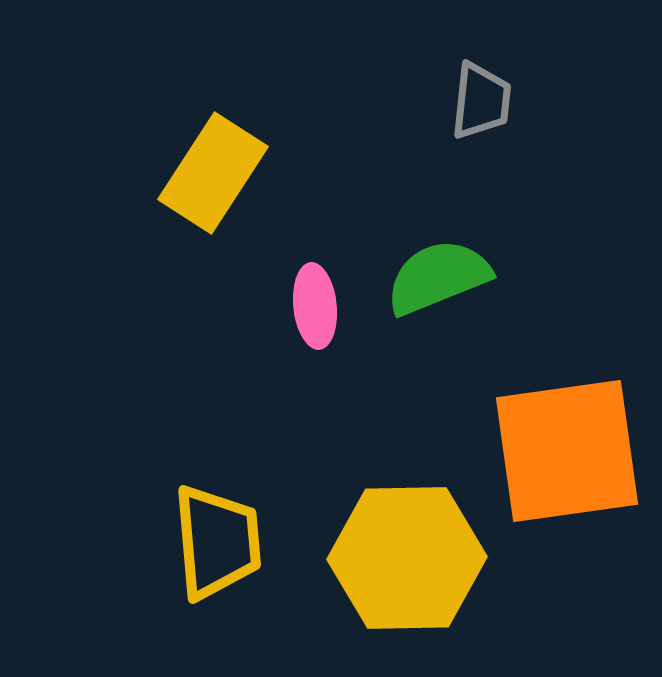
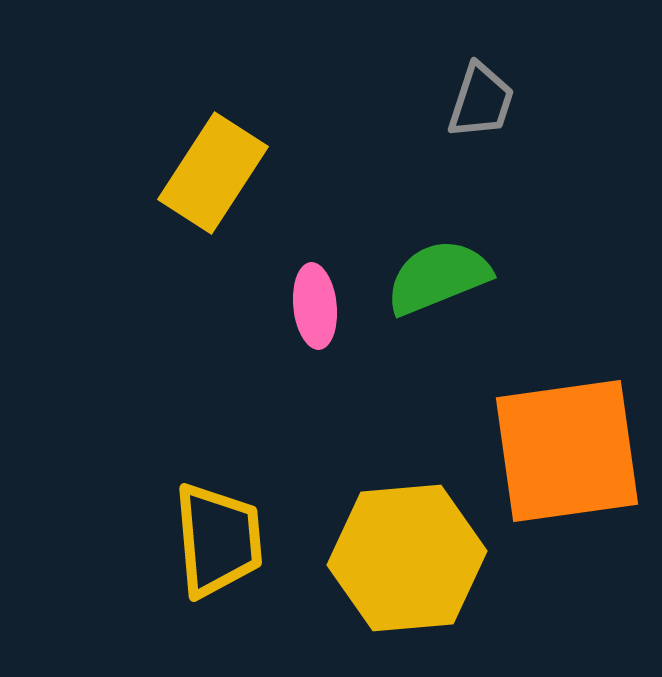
gray trapezoid: rotated 12 degrees clockwise
yellow trapezoid: moved 1 px right, 2 px up
yellow hexagon: rotated 4 degrees counterclockwise
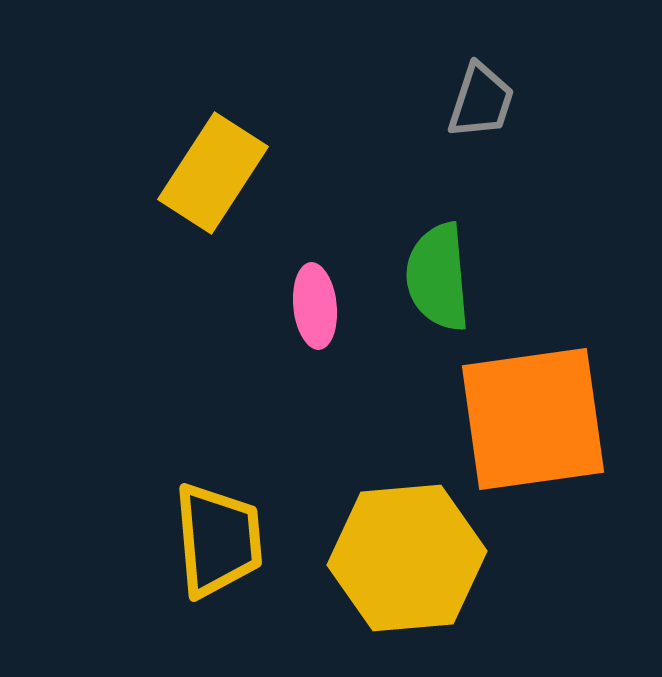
green semicircle: rotated 73 degrees counterclockwise
orange square: moved 34 px left, 32 px up
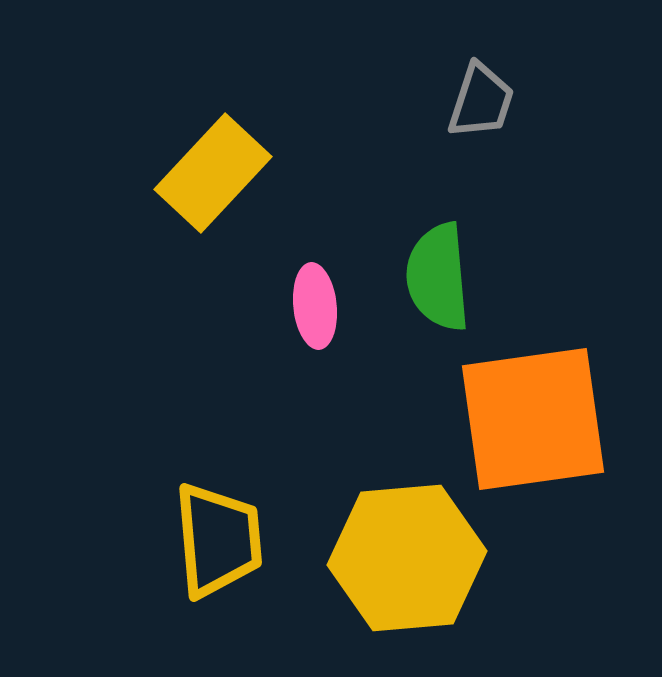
yellow rectangle: rotated 10 degrees clockwise
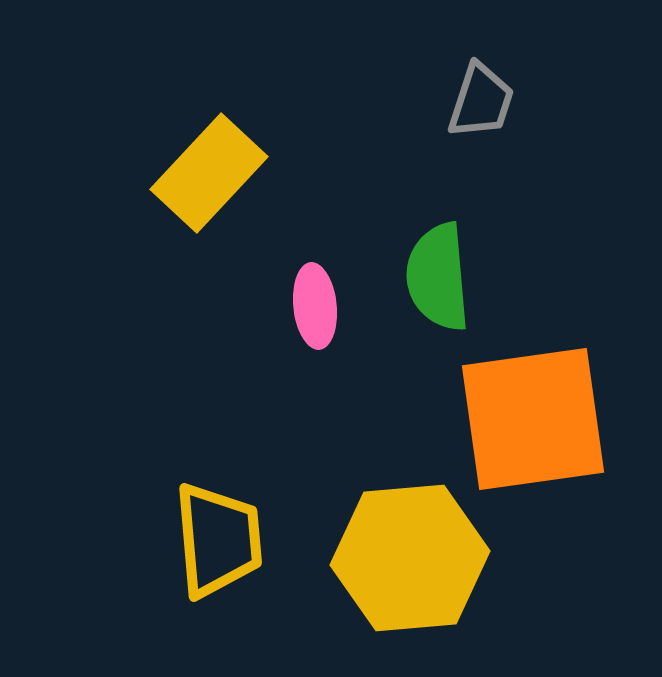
yellow rectangle: moved 4 px left
yellow hexagon: moved 3 px right
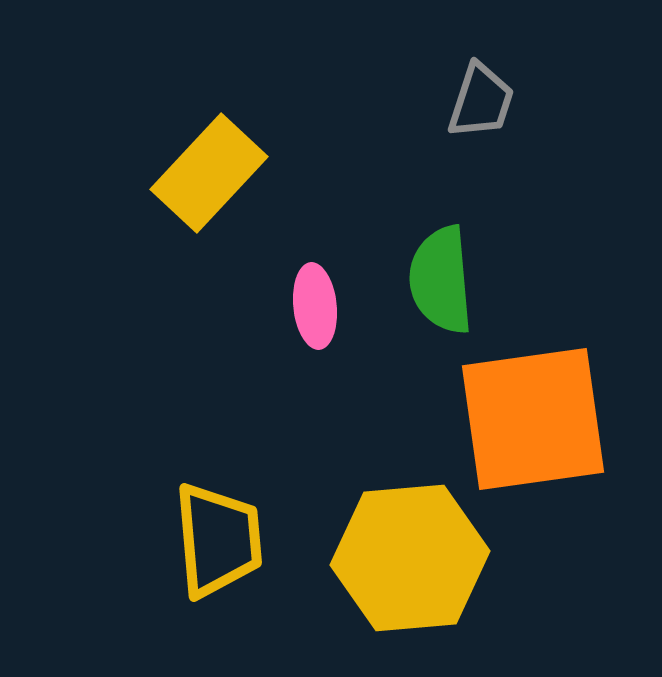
green semicircle: moved 3 px right, 3 px down
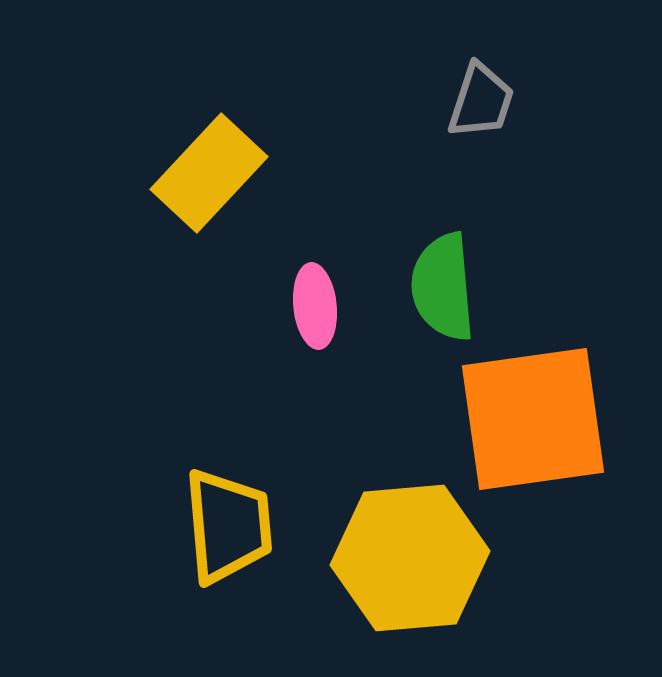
green semicircle: moved 2 px right, 7 px down
yellow trapezoid: moved 10 px right, 14 px up
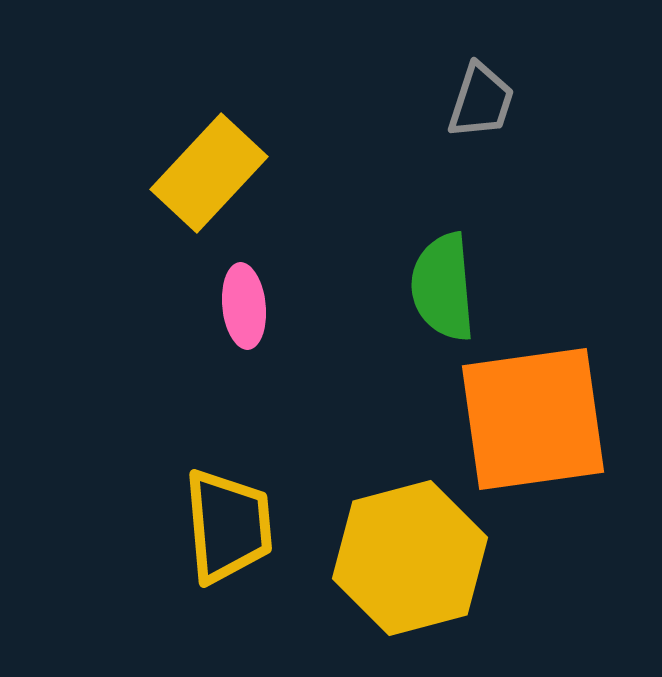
pink ellipse: moved 71 px left
yellow hexagon: rotated 10 degrees counterclockwise
